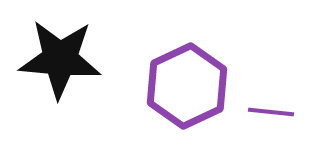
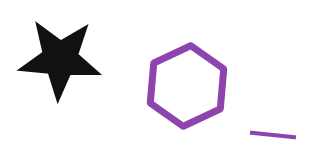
purple line: moved 2 px right, 23 px down
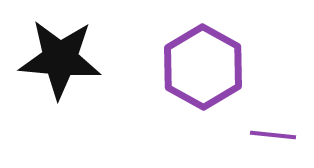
purple hexagon: moved 16 px right, 19 px up; rotated 6 degrees counterclockwise
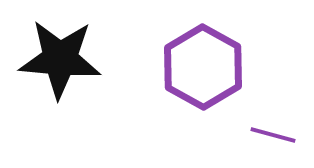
purple line: rotated 9 degrees clockwise
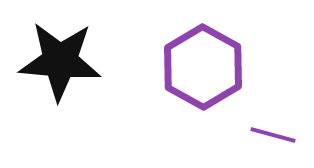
black star: moved 2 px down
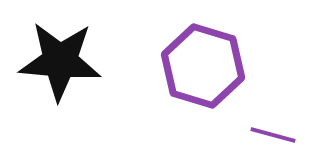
purple hexagon: moved 1 px up; rotated 12 degrees counterclockwise
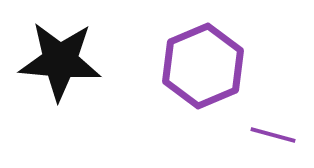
purple hexagon: rotated 20 degrees clockwise
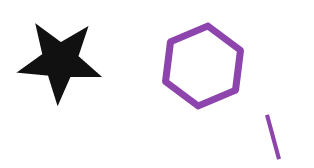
purple line: moved 2 px down; rotated 60 degrees clockwise
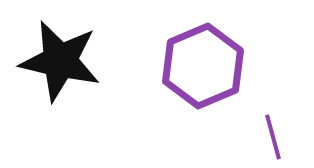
black star: rotated 8 degrees clockwise
